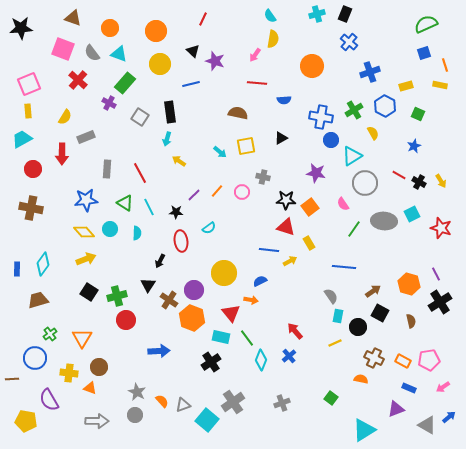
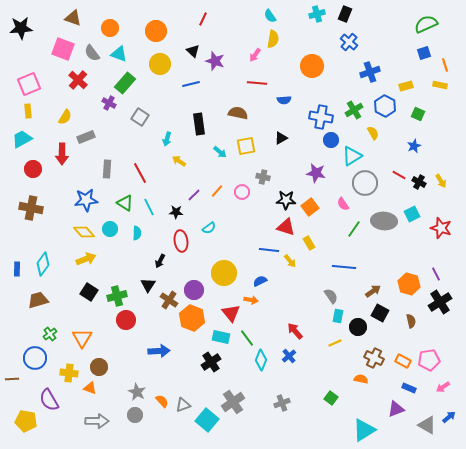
black rectangle at (170, 112): moved 29 px right, 12 px down
yellow arrow at (290, 261): rotated 80 degrees clockwise
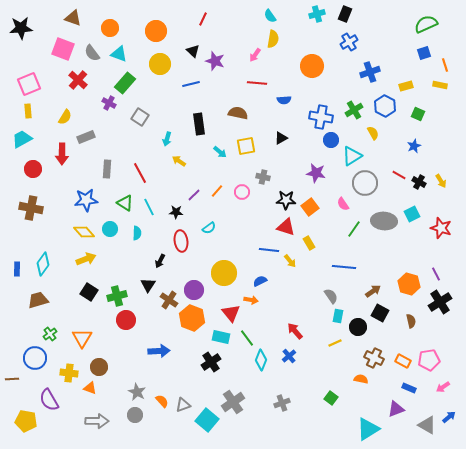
blue cross at (349, 42): rotated 18 degrees clockwise
cyan triangle at (364, 430): moved 4 px right, 1 px up
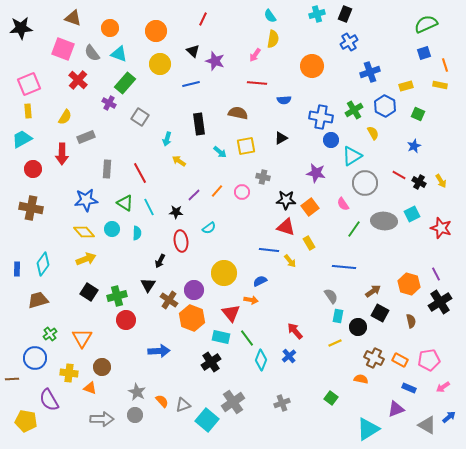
cyan circle at (110, 229): moved 2 px right
orange rectangle at (403, 361): moved 3 px left, 1 px up
brown circle at (99, 367): moved 3 px right
gray arrow at (97, 421): moved 5 px right, 2 px up
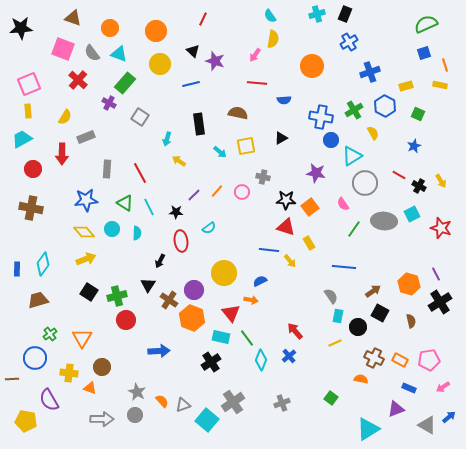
black cross at (419, 182): moved 4 px down
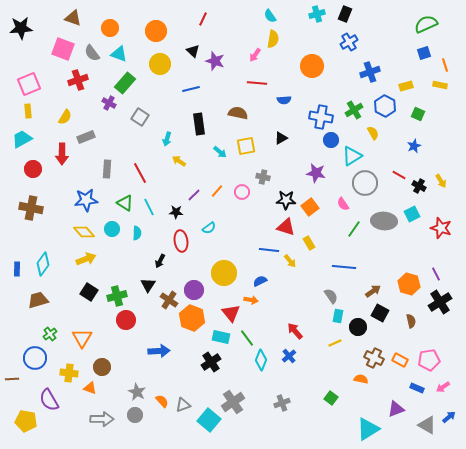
red cross at (78, 80): rotated 30 degrees clockwise
blue line at (191, 84): moved 5 px down
blue rectangle at (409, 388): moved 8 px right
cyan square at (207, 420): moved 2 px right
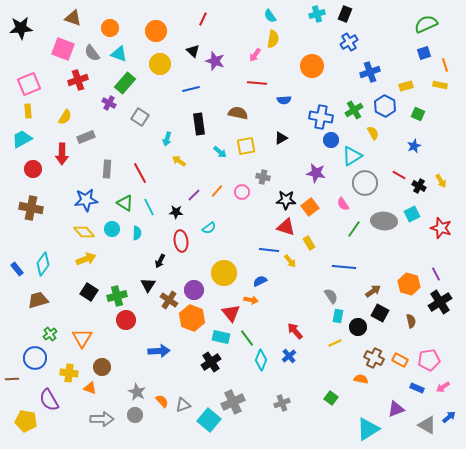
blue rectangle at (17, 269): rotated 40 degrees counterclockwise
gray cross at (233, 402): rotated 10 degrees clockwise
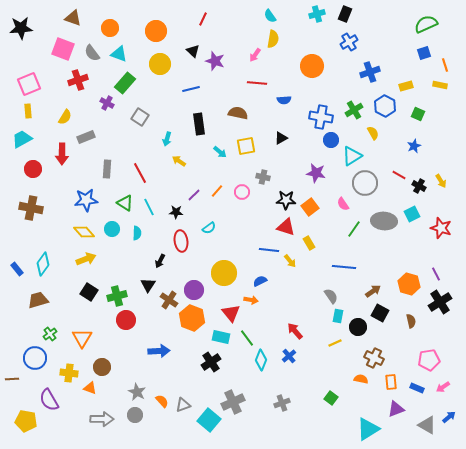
purple cross at (109, 103): moved 2 px left
orange rectangle at (400, 360): moved 9 px left, 22 px down; rotated 56 degrees clockwise
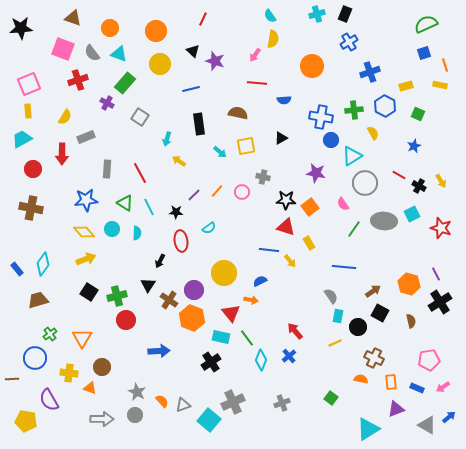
green cross at (354, 110): rotated 24 degrees clockwise
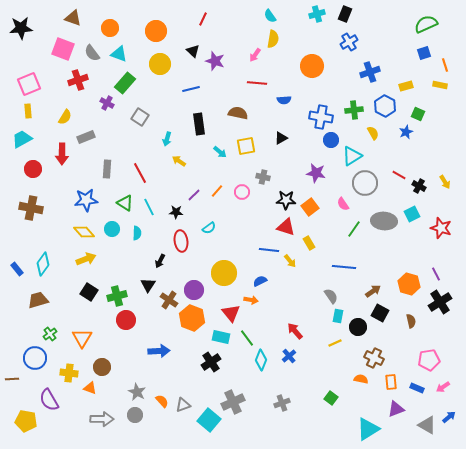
blue star at (414, 146): moved 8 px left, 14 px up
yellow arrow at (441, 181): moved 4 px right, 1 px down
